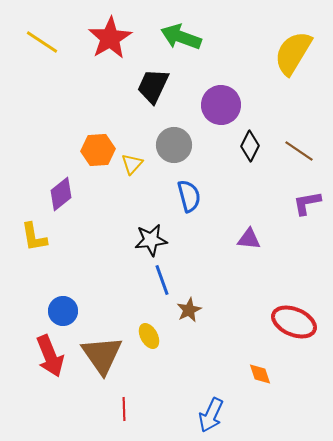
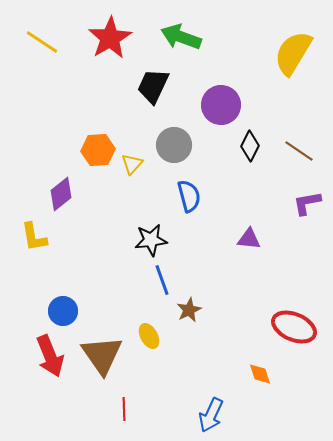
red ellipse: moved 5 px down
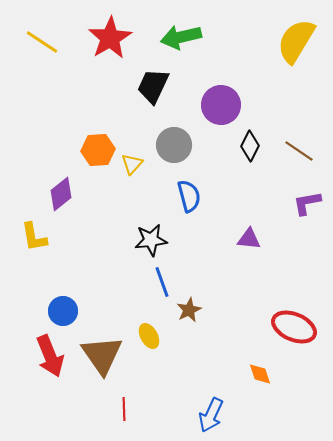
green arrow: rotated 33 degrees counterclockwise
yellow semicircle: moved 3 px right, 12 px up
blue line: moved 2 px down
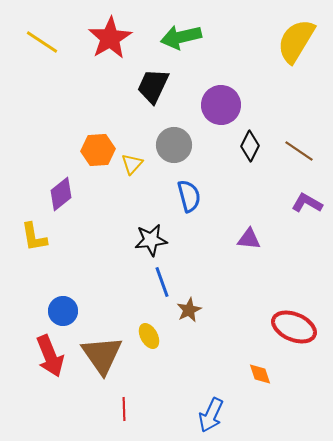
purple L-shape: rotated 40 degrees clockwise
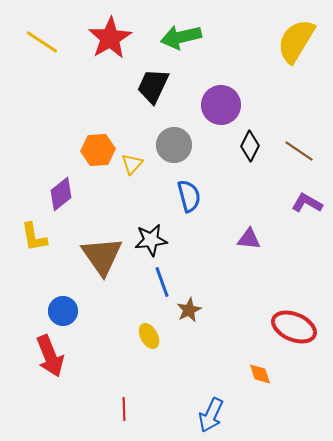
brown triangle: moved 99 px up
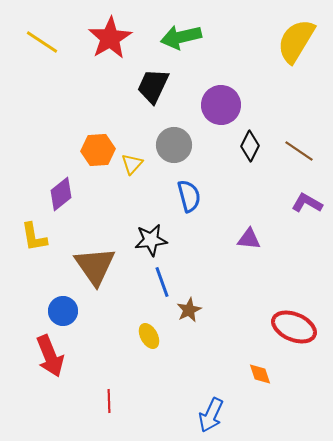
brown triangle: moved 7 px left, 10 px down
red line: moved 15 px left, 8 px up
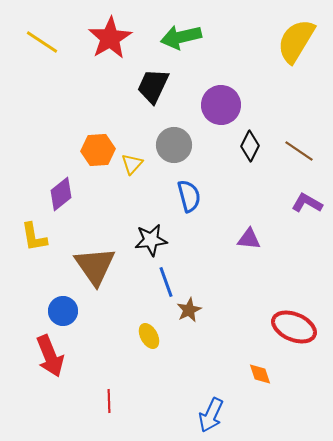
blue line: moved 4 px right
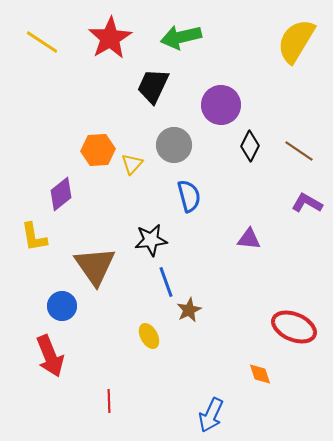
blue circle: moved 1 px left, 5 px up
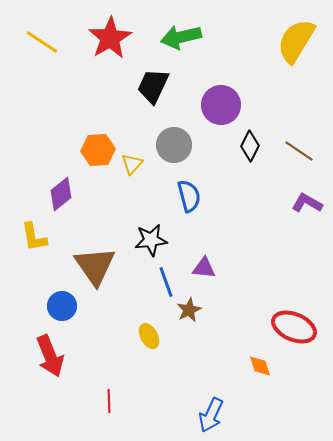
purple triangle: moved 45 px left, 29 px down
orange diamond: moved 8 px up
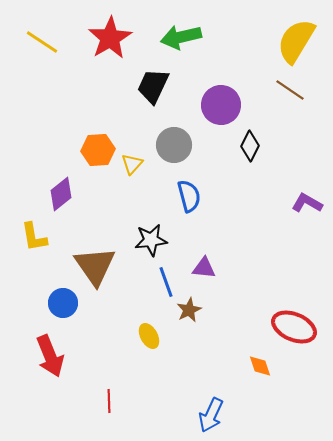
brown line: moved 9 px left, 61 px up
blue circle: moved 1 px right, 3 px up
